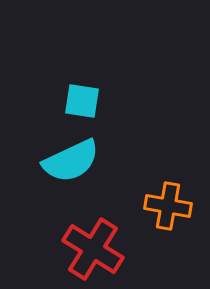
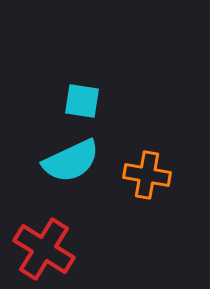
orange cross: moved 21 px left, 31 px up
red cross: moved 49 px left
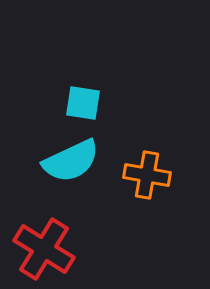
cyan square: moved 1 px right, 2 px down
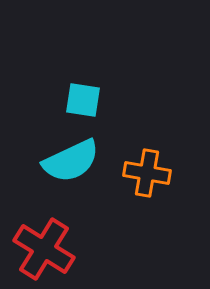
cyan square: moved 3 px up
orange cross: moved 2 px up
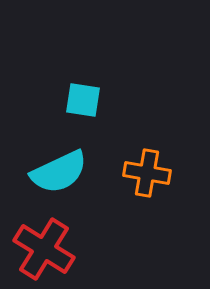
cyan semicircle: moved 12 px left, 11 px down
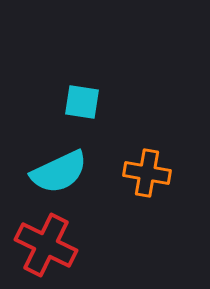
cyan square: moved 1 px left, 2 px down
red cross: moved 2 px right, 4 px up; rotated 6 degrees counterclockwise
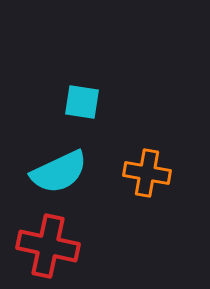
red cross: moved 2 px right, 1 px down; rotated 14 degrees counterclockwise
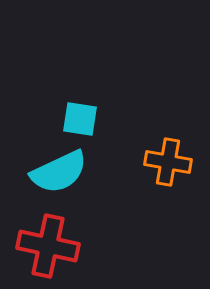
cyan square: moved 2 px left, 17 px down
orange cross: moved 21 px right, 11 px up
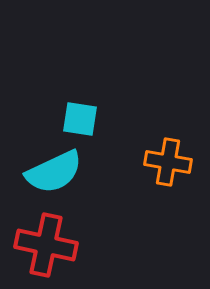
cyan semicircle: moved 5 px left
red cross: moved 2 px left, 1 px up
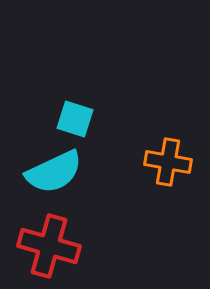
cyan square: moved 5 px left; rotated 9 degrees clockwise
red cross: moved 3 px right, 1 px down; rotated 4 degrees clockwise
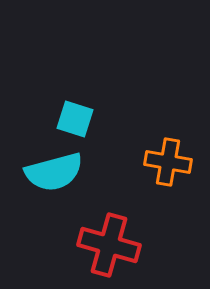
cyan semicircle: rotated 10 degrees clockwise
red cross: moved 60 px right, 1 px up
